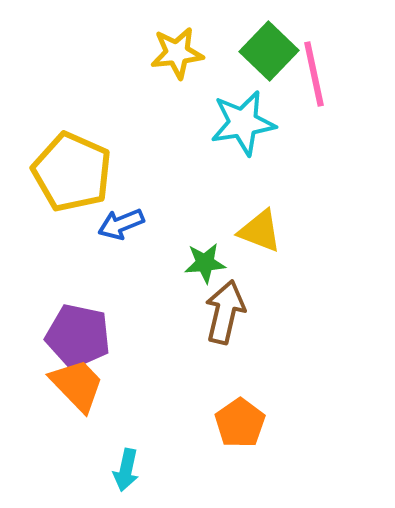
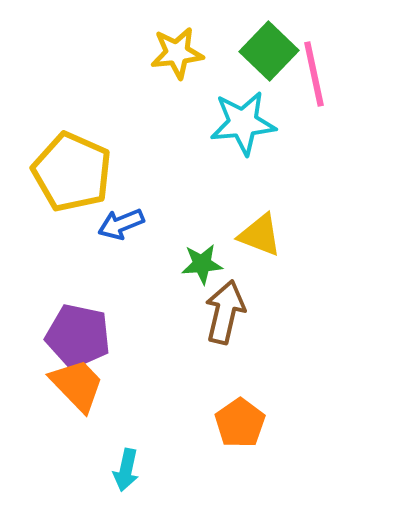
cyan star: rotated 4 degrees clockwise
yellow triangle: moved 4 px down
green star: moved 3 px left, 1 px down
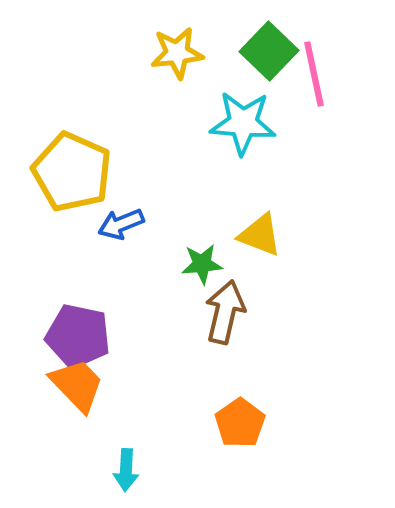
cyan star: rotated 10 degrees clockwise
cyan arrow: rotated 9 degrees counterclockwise
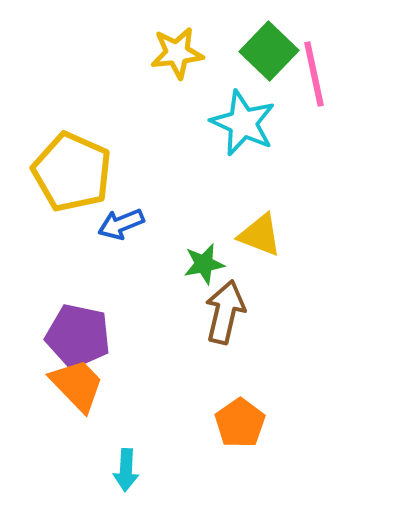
cyan star: rotated 20 degrees clockwise
green star: moved 2 px right; rotated 6 degrees counterclockwise
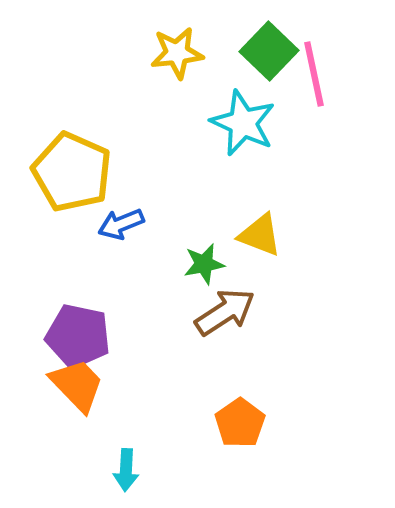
brown arrow: rotated 44 degrees clockwise
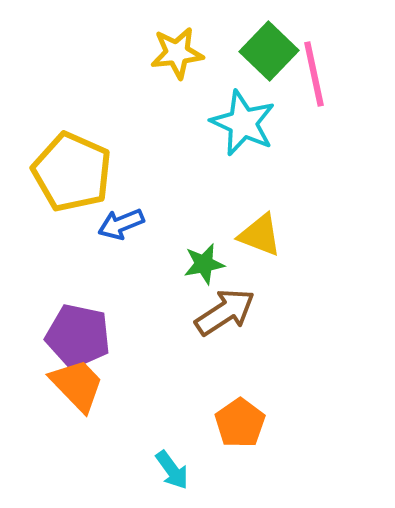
cyan arrow: moved 46 px right; rotated 39 degrees counterclockwise
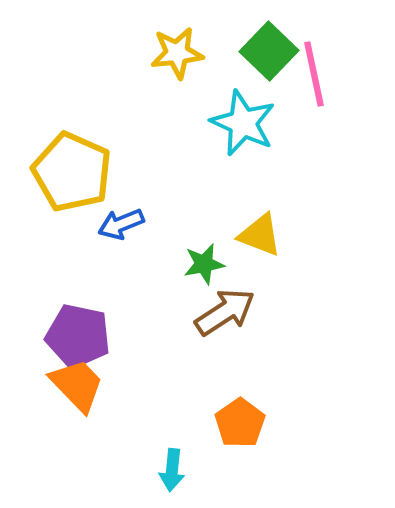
cyan arrow: rotated 42 degrees clockwise
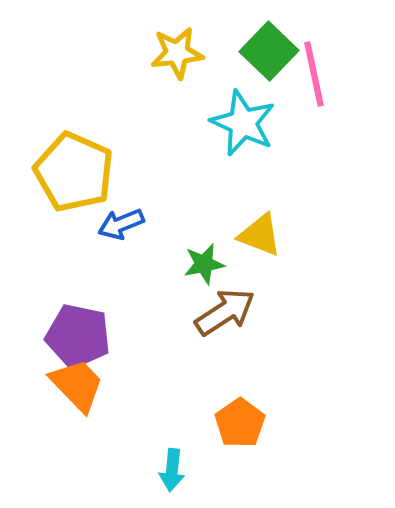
yellow pentagon: moved 2 px right
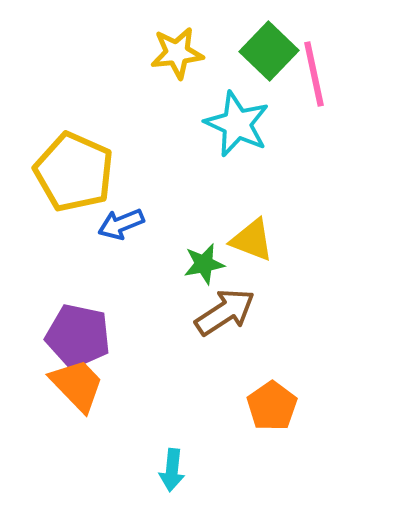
cyan star: moved 6 px left, 1 px down
yellow triangle: moved 8 px left, 5 px down
orange pentagon: moved 32 px right, 17 px up
